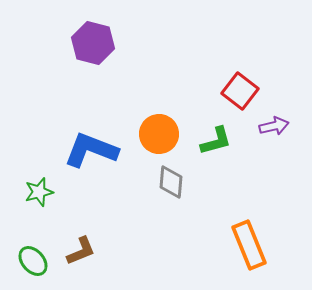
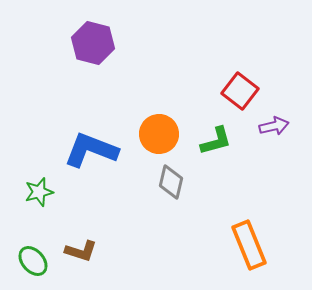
gray diamond: rotated 8 degrees clockwise
brown L-shape: rotated 40 degrees clockwise
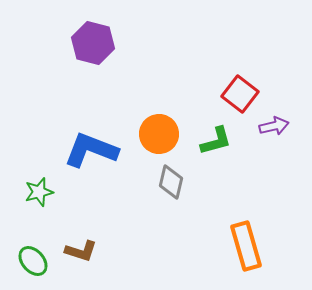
red square: moved 3 px down
orange rectangle: moved 3 px left, 1 px down; rotated 6 degrees clockwise
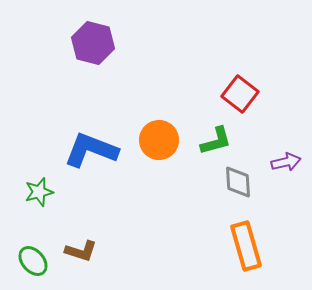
purple arrow: moved 12 px right, 36 px down
orange circle: moved 6 px down
gray diamond: moved 67 px right; rotated 16 degrees counterclockwise
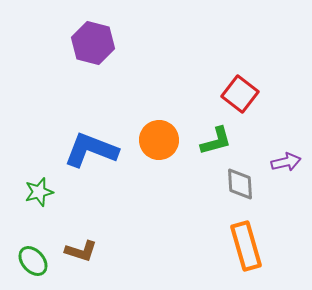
gray diamond: moved 2 px right, 2 px down
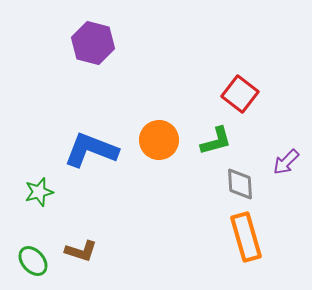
purple arrow: rotated 148 degrees clockwise
orange rectangle: moved 9 px up
